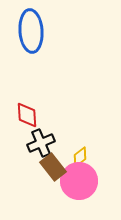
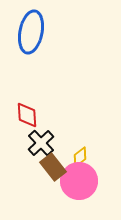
blue ellipse: moved 1 px down; rotated 15 degrees clockwise
black cross: rotated 20 degrees counterclockwise
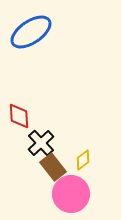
blue ellipse: rotated 45 degrees clockwise
red diamond: moved 8 px left, 1 px down
yellow diamond: moved 3 px right, 3 px down
pink circle: moved 8 px left, 13 px down
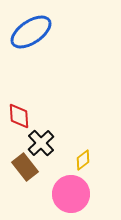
brown rectangle: moved 28 px left
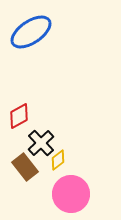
red diamond: rotated 64 degrees clockwise
yellow diamond: moved 25 px left
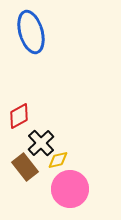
blue ellipse: rotated 72 degrees counterclockwise
yellow diamond: rotated 25 degrees clockwise
pink circle: moved 1 px left, 5 px up
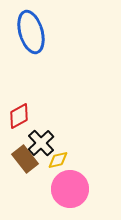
brown rectangle: moved 8 px up
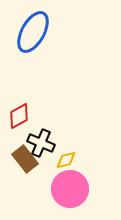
blue ellipse: moved 2 px right; rotated 45 degrees clockwise
black cross: rotated 24 degrees counterclockwise
yellow diamond: moved 8 px right
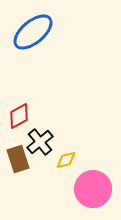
blue ellipse: rotated 21 degrees clockwise
black cross: moved 1 px left, 1 px up; rotated 28 degrees clockwise
brown rectangle: moved 7 px left; rotated 20 degrees clockwise
pink circle: moved 23 px right
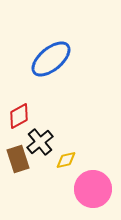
blue ellipse: moved 18 px right, 27 px down
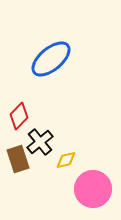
red diamond: rotated 16 degrees counterclockwise
